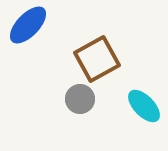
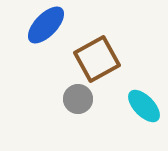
blue ellipse: moved 18 px right
gray circle: moved 2 px left
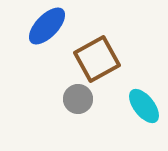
blue ellipse: moved 1 px right, 1 px down
cyan ellipse: rotated 6 degrees clockwise
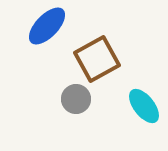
gray circle: moved 2 px left
